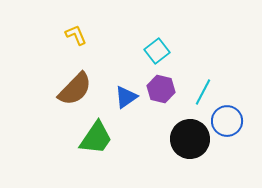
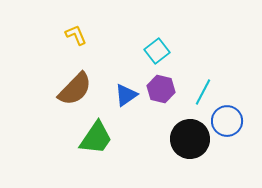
blue triangle: moved 2 px up
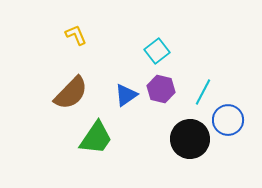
brown semicircle: moved 4 px left, 4 px down
blue circle: moved 1 px right, 1 px up
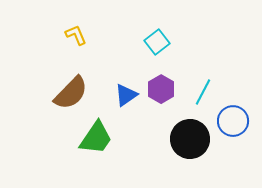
cyan square: moved 9 px up
purple hexagon: rotated 16 degrees clockwise
blue circle: moved 5 px right, 1 px down
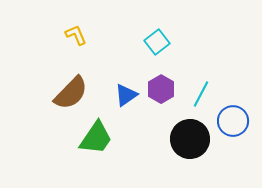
cyan line: moved 2 px left, 2 px down
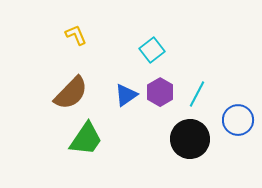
cyan square: moved 5 px left, 8 px down
purple hexagon: moved 1 px left, 3 px down
cyan line: moved 4 px left
blue circle: moved 5 px right, 1 px up
green trapezoid: moved 10 px left, 1 px down
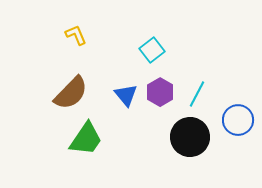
blue triangle: rotated 35 degrees counterclockwise
black circle: moved 2 px up
